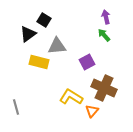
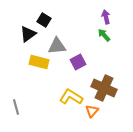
purple square: moved 9 px left
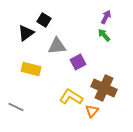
purple arrow: rotated 40 degrees clockwise
black triangle: moved 2 px left, 1 px up
yellow rectangle: moved 8 px left, 7 px down
gray line: rotated 49 degrees counterclockwise
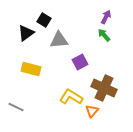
gray triangle: moved 2 px right, 6 px up
purple square: moved 2 px right
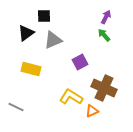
black square: moved 4 px up; rotated 32 degrees counterclockwise
gray triangle: moved 6 px left; rotated 18 degrees counterclockwise
orange triangle: rotated 24 degrees clockwise
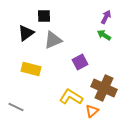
green arrow: rotated 16 degrees counterclockwise
orange triangle: rotated 16 degrees counterclockwise
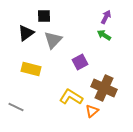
gray triangle: rotated 24 degrees counterclockwise
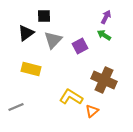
purple square: moved 16 px up
brown cross: moved 8 px up
gray line: rotated 49 degrees counterclockwise
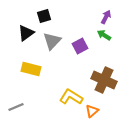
black square: rotated 16 degrees counterclockwise
gray triangle: moved 1 px left, 1 px down
